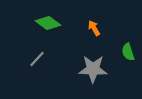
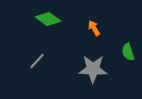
green diamond: moved 4 px up
gray line: moved 2 px down
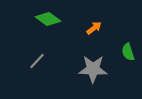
orange arrow: rotated 84 degrees clockwise
